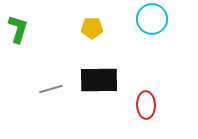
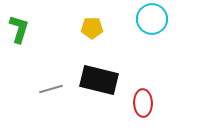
green L-shape: moved 1 px right
black rectangle: rotated 15 degrees clockwise
red ellipse: moved 3 px left, 2 px up
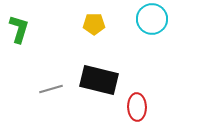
yellow pentagon: moved 2 px right, 4 px up
red ellipse: moved 6 px left, 4 px down
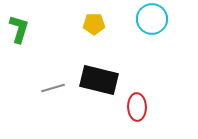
gray line: moved 2 px right, 1 px up
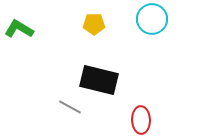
green L-shape: rotated 76 degrees counterclockwise
gray line: moved 17 px right, 19 px down; rotated 45 degrees clockwise
red ellipse: moved 4 px right, 13 px down
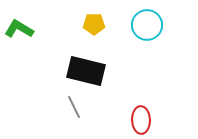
cyan circle: moved 5 px left, 6 px down
black rectangle: moved 13 px left, 9 px up
gray line: moved 4 px right; rotated 35 degrees clockwise
